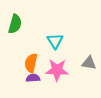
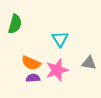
cyan triangle: moved 5 px right, 2 px up
orange semicircle: rotated 78 degrees counterclockwise
pink star: rotated 20 degrees counterclockwise
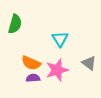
gray triangle: rotated 28 degrees clockwise
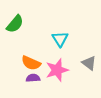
green semicircle: rotated 24 degrees clockwise
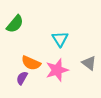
purple semicircle: moved 11 px left; rotated 56 degrees counterclockwise
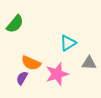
cyan triangle: moved 8 px right, 4 px down; rotated 30 degrees clockwise
gray triangle: rotated 35 degrees counterclockwise
pink star: moved 4 px down
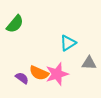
orange semicircle: moved 8 px right, 10 px down
purple semicircle: rotated 96 degrees clockwise
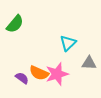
cyan triangle: rotated 12 degrees counterclockwise
